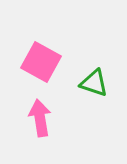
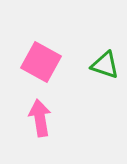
green triangle: moved 11 px right, 18 px up
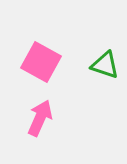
pink arrow: rotated 33 degrees clockwise
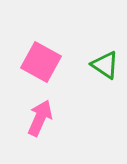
green triangle: rotated 16 degrees clockwise
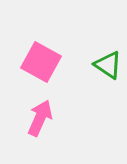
green triangle: moved 3 px right
